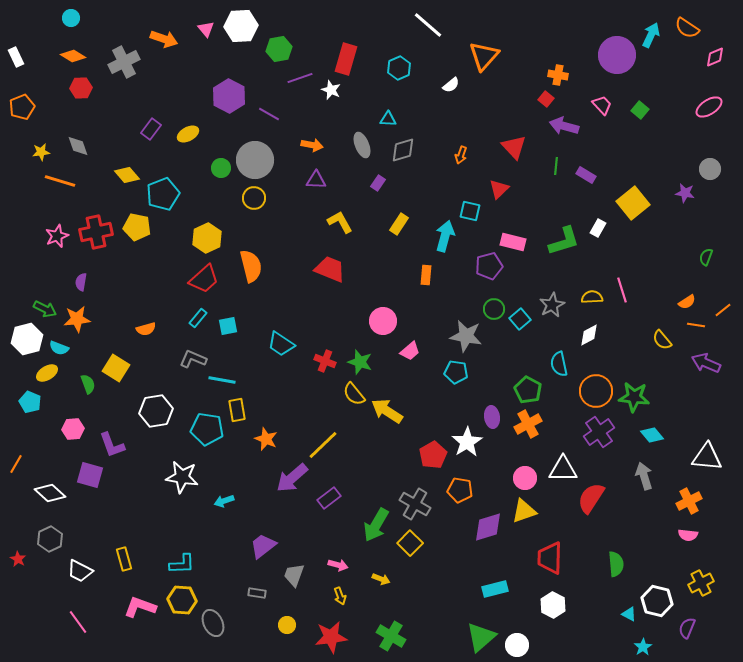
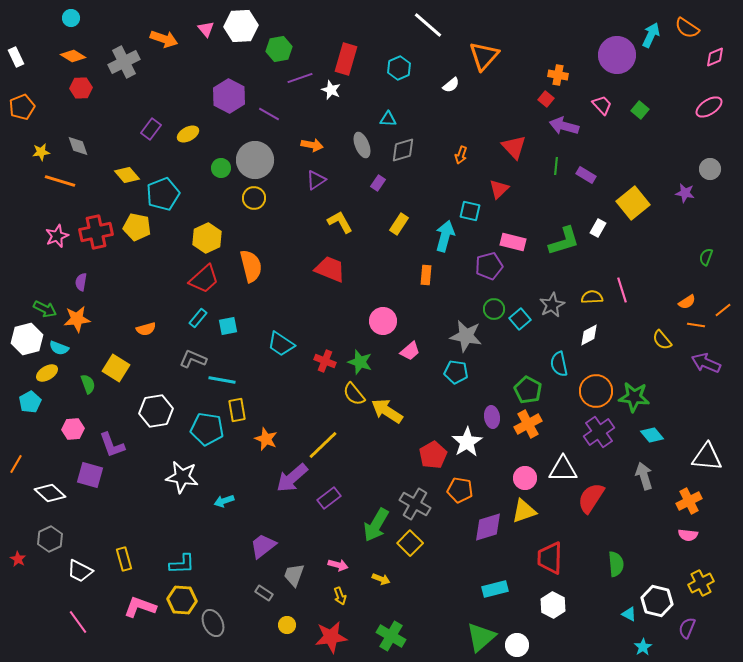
purple triangle at (316, 180): rotated 35 degrees counterclockwise
cyan pentagon at (30, 402): rotated 20 degrees clockwise
gray rectangle at (257, 593): moved 7 px right; rotated 24 degrees clockwise
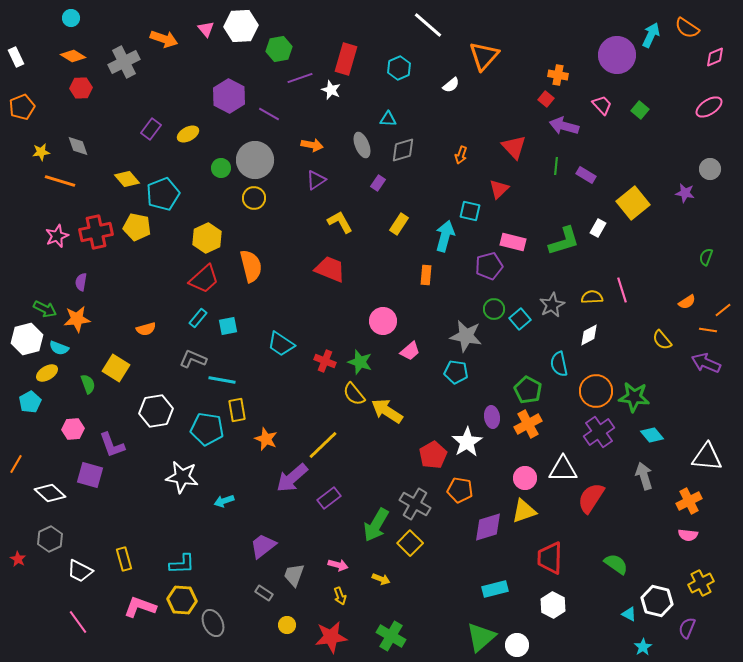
yellow diamond at (127, 175): moved 4 px down
orange line at (696, 325): moved 12 px right, 5 px down
green semicircle at (616, 564): rotated 50 degrees counterclockwise
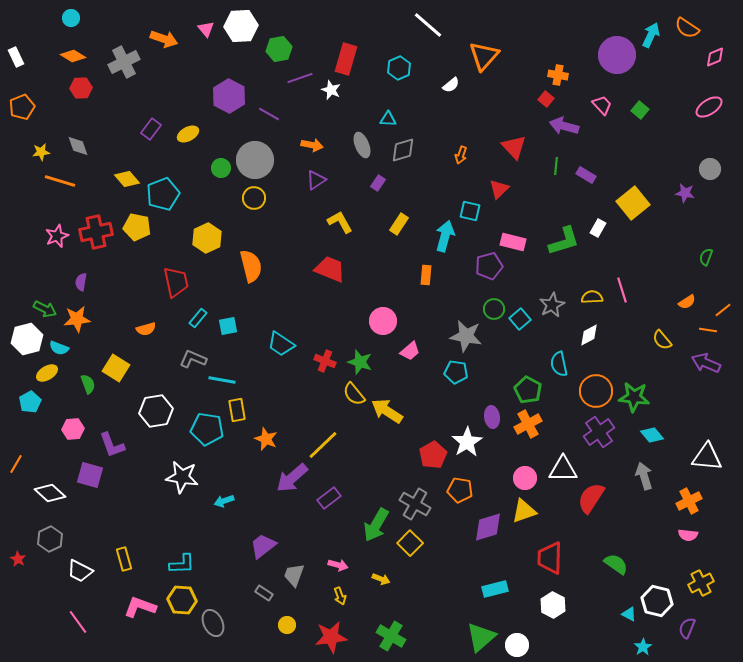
red trapezoid at (204, 279): moved 28 px left, 3 px down; rotated 60 degrees counterclockwise
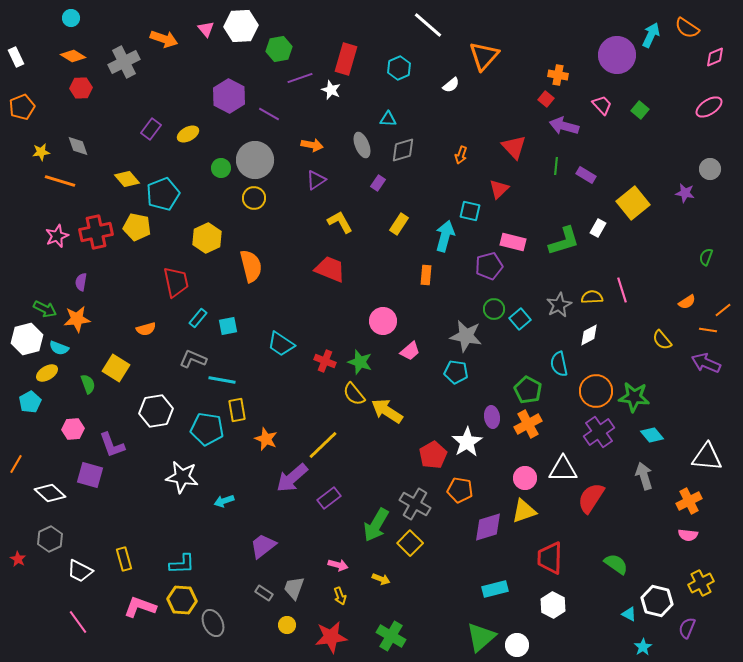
gray star at (552, 305): moved 7 px right
gray trapezoid at (294, 575): moved 13 px down
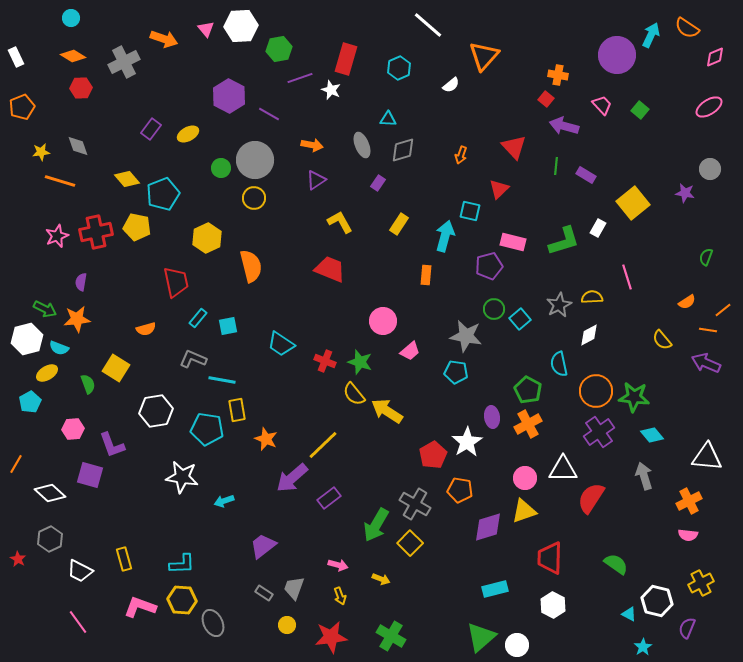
pink line at (622, 290): moved 5 px right, 13 px up
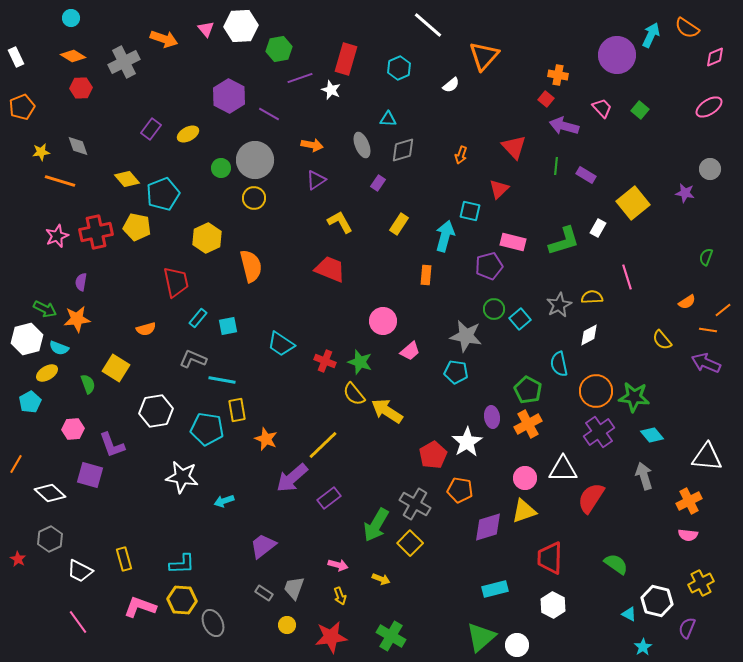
pink trapezoid at (602, 105): moved 3 px down
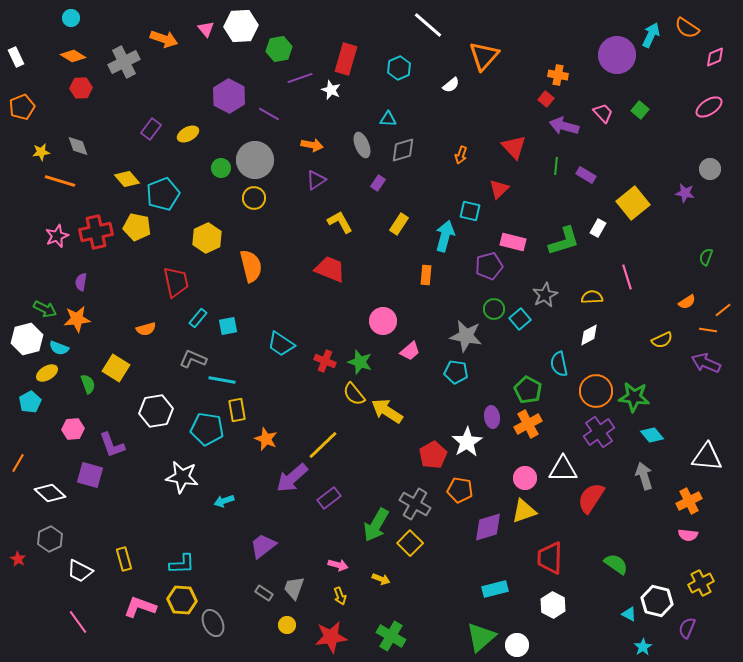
pink trapezoid at (602, 108): moved 1 px right, 5 px down
gray star at (559, 305): moved 14 px left, 10 px up
yellow semicircle at (662, 340): rotated 75 degrees counterclockwise
orange line at (16, 464): moved 2 px right, 1 px up
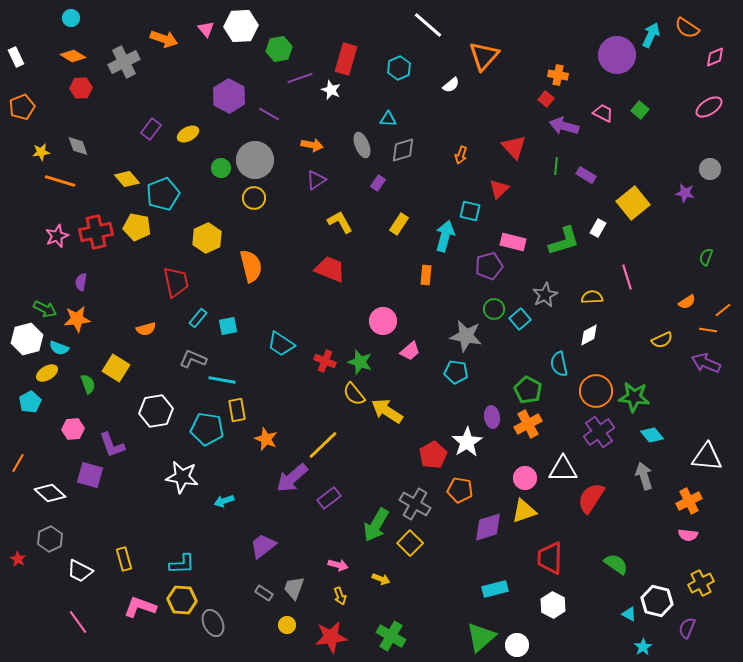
pink trapezoid at (603, 113): rotated 20 degrees counterclockwise
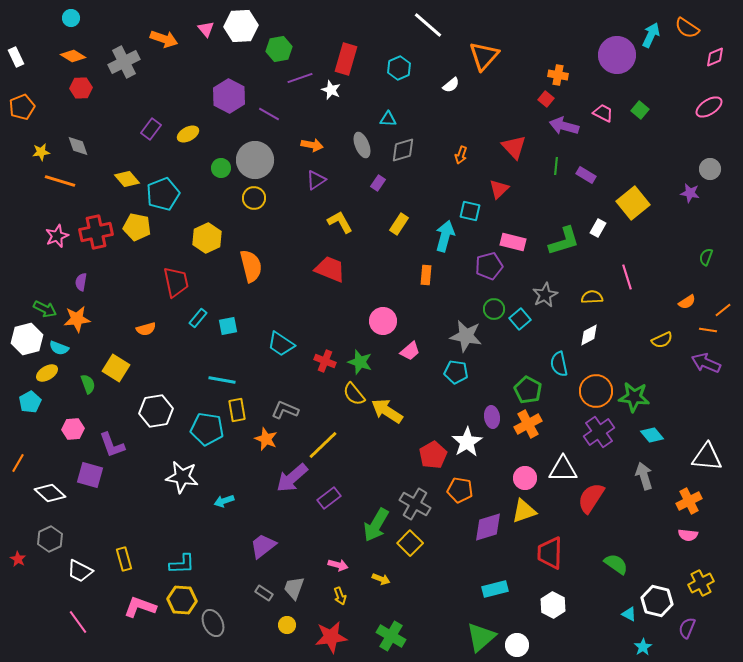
purple star at (685, 193): moved 5 px right
gray L-shape at (193, 359): moved 92 px right, 51 px down
red trapezoid at (550, 558): moved 5 px up
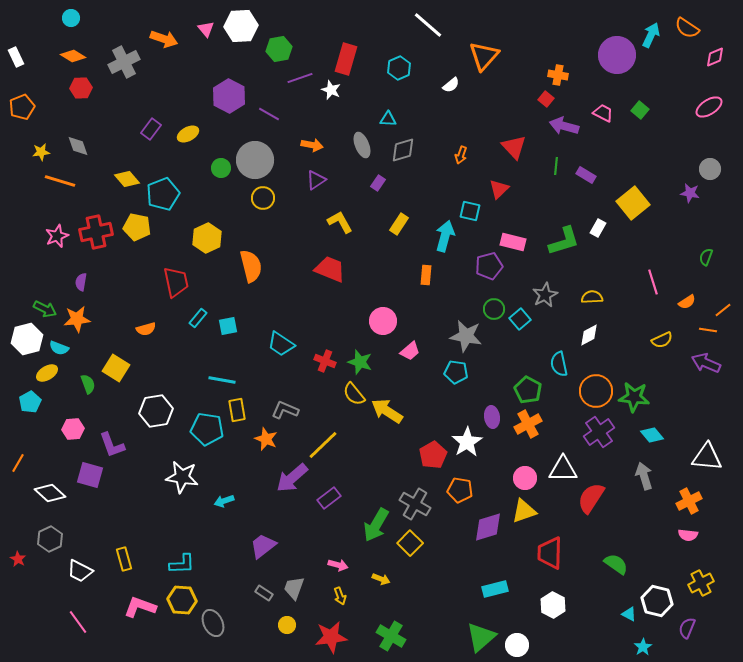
yellow circle at (254, 198): moved 9 px right
pink line at (627, 277): moved 26 px right, 5 px down
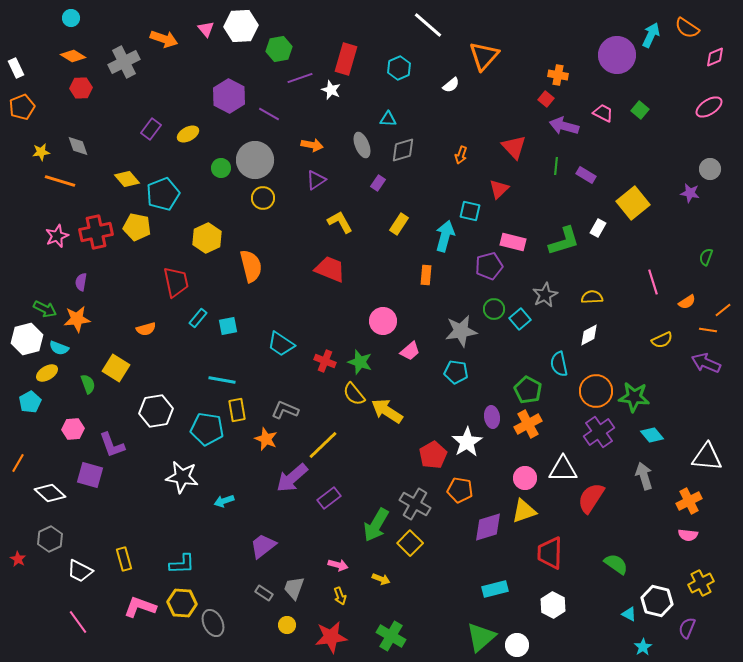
white rectangle at (16, 57): moved 11 px down
gray star at (466, 336): moved 5 px left, 5 px up; rotated 20 degrees counterclockwise
yellow hexagon at (182, 600): moved 3 px down
